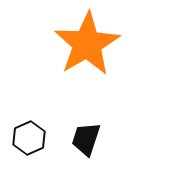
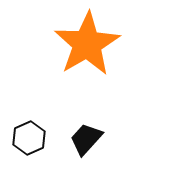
black trapezoid: rotated 24 degrees clockwise
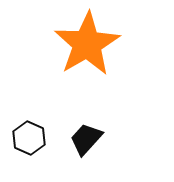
black hexagon: rotated 12 degrees counterclockwise
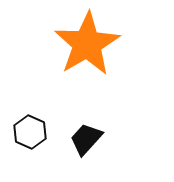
black hexagon: moved 1 px right, 6 px up
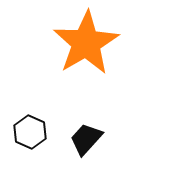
orange star: moved 1 px left, 1 px up
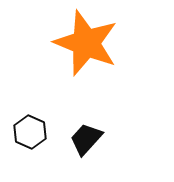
orange star: rotated 20 degrees counterclockwise
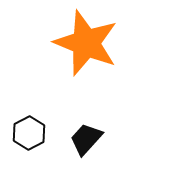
black hexagon: moved 1 px left, 1 px down; rotated 8 degrees clockwise
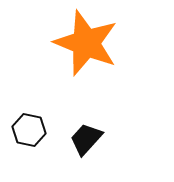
black hexagon: moved 3 px up; rotated 20 degrees counterclockwise
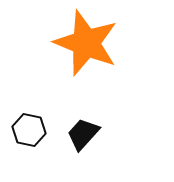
black trapezoid: moved 3 px left, 5 px up
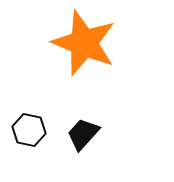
orange star: moved 2 px left
